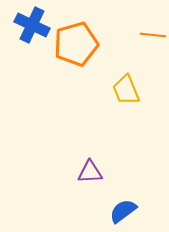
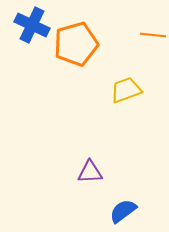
yellow trapezoid: rotated 92 degrees clockwise
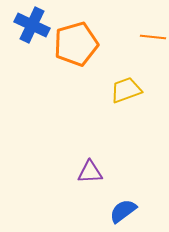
orange line: moved 2 px down
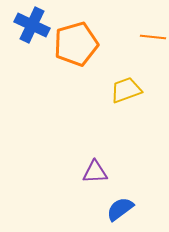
purple triangle: moved 5 px right
blue semicircle: moved 3 px left, 2 px up
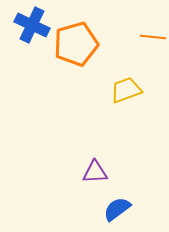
blue semicircle: moved 3 px left
